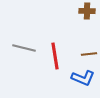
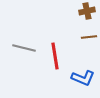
brown cross: rotated 14 degrees counterclockwise
brown line: moved 17 px up
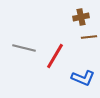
brown cross: moved 6 px left, 6 px down
red line: rotated 40 degrees clockwise
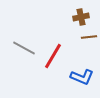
gray line: rotated 15 degrees clockwise
red line: moved 2 px left
blue L-shape: moved 1 px left, 1 px up
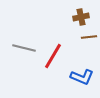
gray line: rotated 15 degrees counterclockwise
